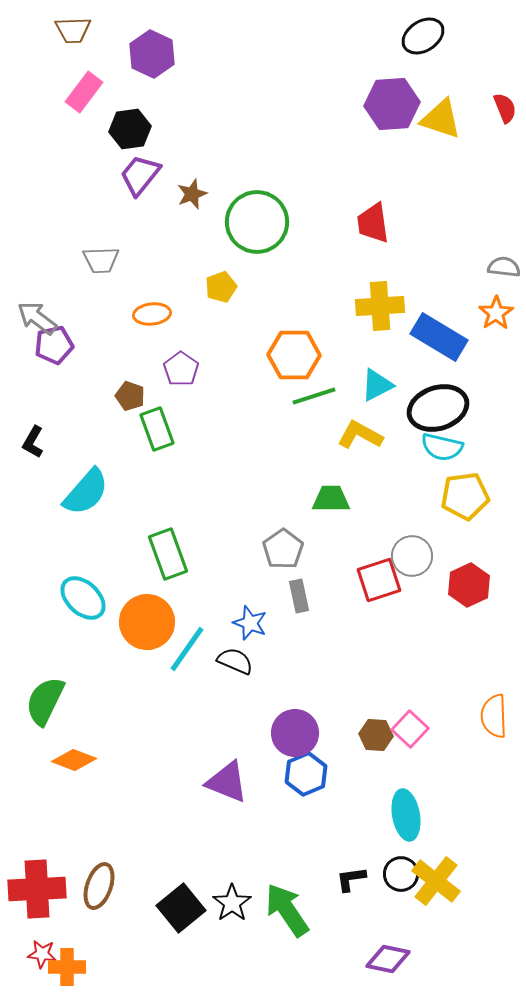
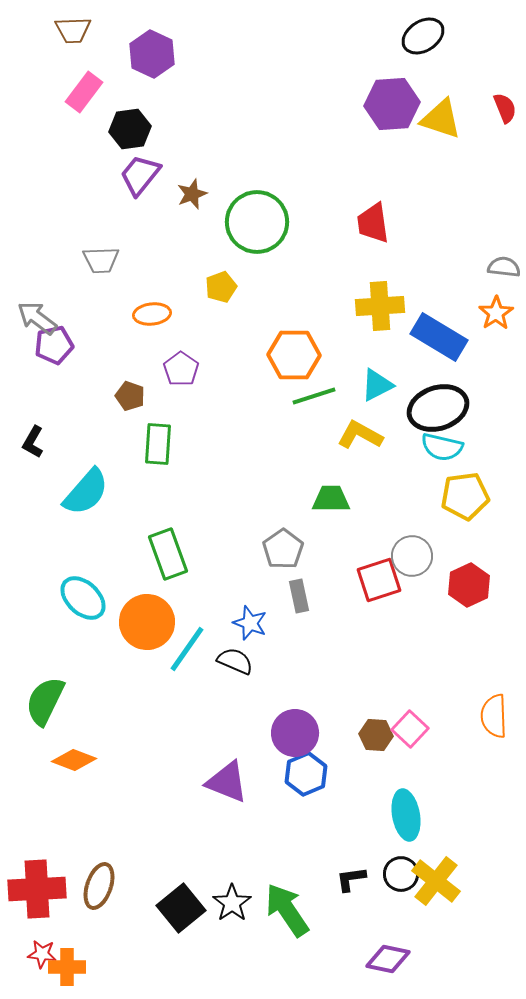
green rectangle at (157, 429): moved 1 px right, 15 px down; rotated 24 degrees clockwise
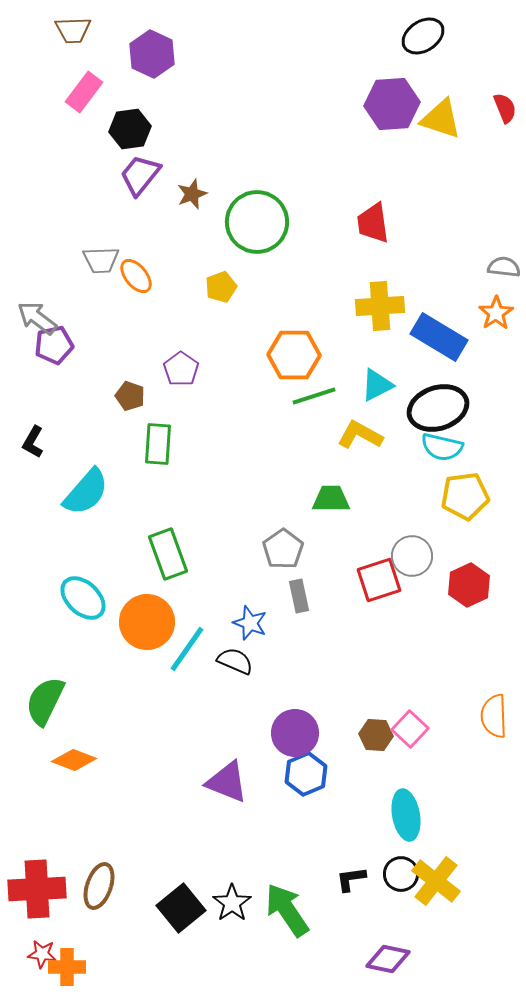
orange ellipse at (152, 314): moved 16 px left, 38 px up; rotated 57 degrees clockwise
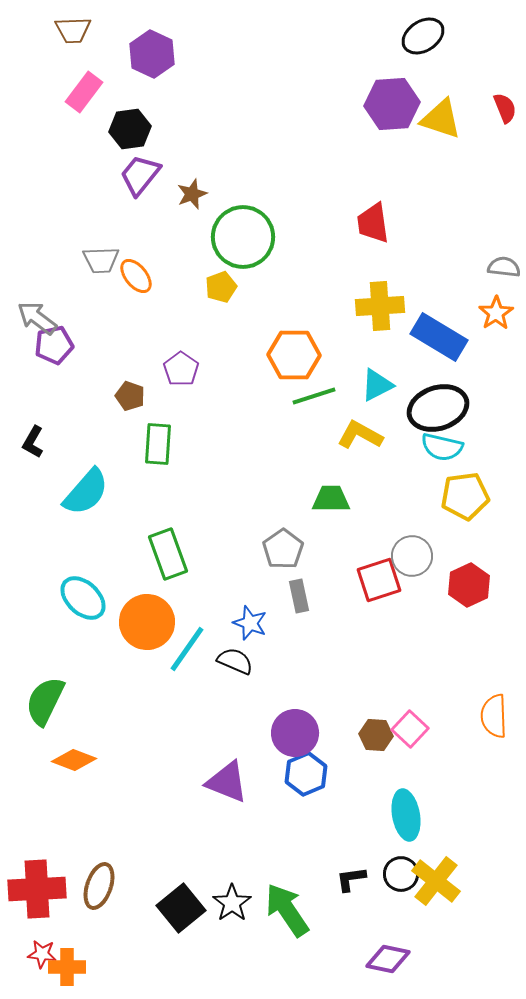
green circle at (257, 222): moved 14 px left, 15 px down
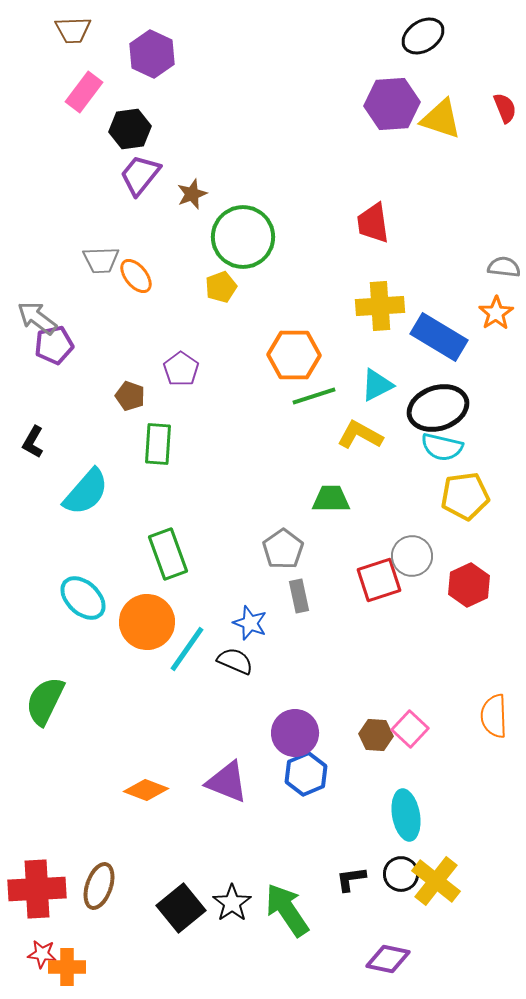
orange diamond at (74, 760): moved 72 px right, 30 px down
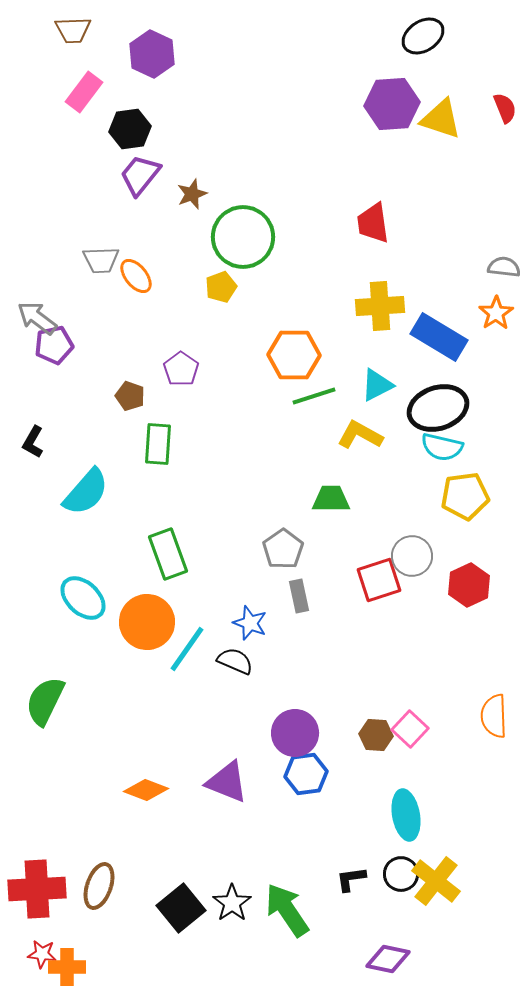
blue hexagon at (306, 774): rotated 15 degrees clockwise
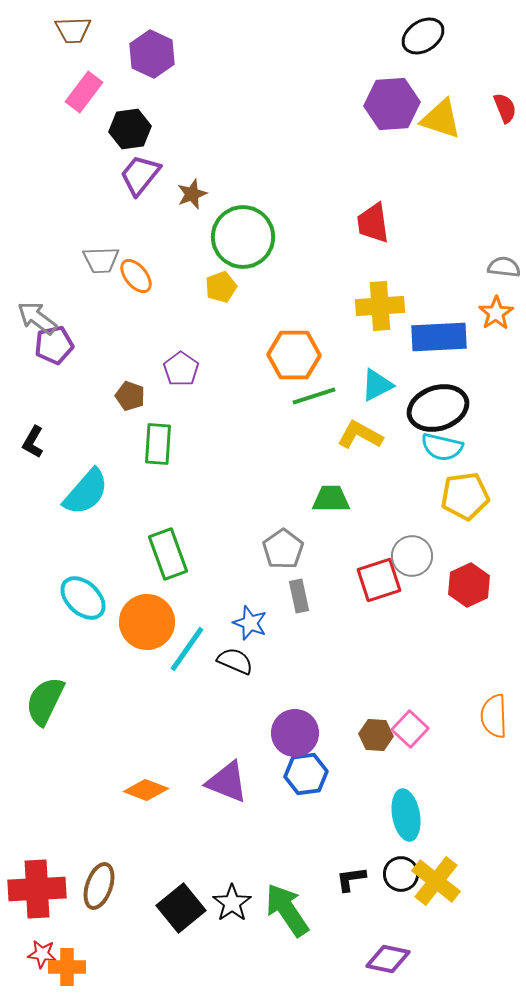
blue rectangle at (439, 337): rotated 34 degrees counterclockwise
